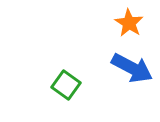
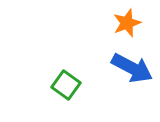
orange star: moved 2 px left; rotated 20 degrees clockwise
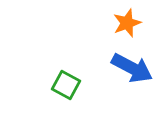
green square: rotated 8 degrees counterclockwise
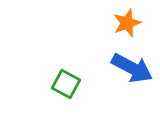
green square: moved 1 px up
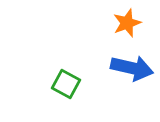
blue arrow: rotated 15 degrees counterclockwise
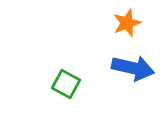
blue arrow: moved 1 px right
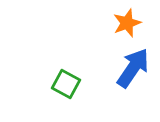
blue arrow: rotated 69 degrees counterclockwise
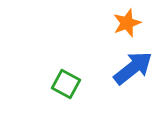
blue arrow: rotated 18 degrees clockwise
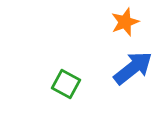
orange star: moved 2 px left, 1 px up
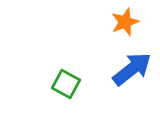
blue arrow: moved 1 px left, 1 px down
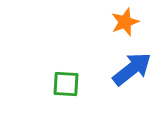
green square: rotated 24 degrees counterclockwise
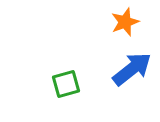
green square: rotated 20 degrees counterclockwise
